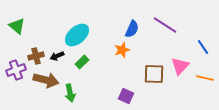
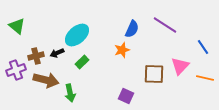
black arrow: moved 3 px up
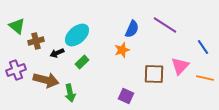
brown cross: moved 15 px up
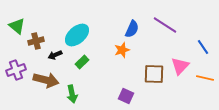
black arrow: moved 2 px left, 2 px down
green arrow: moved 2 px right, 1 px down
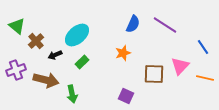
blue semicircle: moved 1 px right, 5 px up
brown cross: rotated 28 degrees counterclockwise
orange star: moved 1 px right, 3 px down
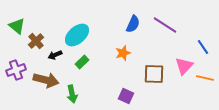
pink triangle: moved 4 px right
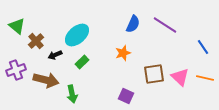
pink triangle: moved 4 px left, 11 px down; rotated 30 degrees counterclockwise
brown square: rotated 10 degrees counterclockwise
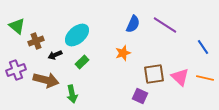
brown cross: rotated 21 degrees clockwise
purple square: moved 14 px right
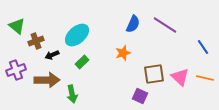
black arrow: moved 3 px left
brown arrow: moved 1 px right; rotated 15 degrees counterclockwise
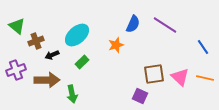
orange star: moved 7 px left, 8 px up
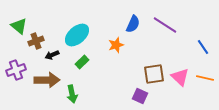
green triangle: moved 2 px right
